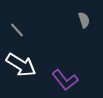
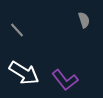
white arrow: moved 3 px right, 8 px down
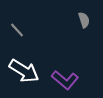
white arrow: moved 2 px up
purple L-shape: rotated 12 degrees counterclockwise
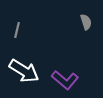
gray semicircle: moved 2 px right, 2 px down
gray line: rotated 56 degrees clockwise
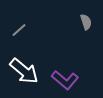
gray line: moved 2 px right; rotated 35 degrees clockwise
white arrow: rotated 8 degrees clockwise
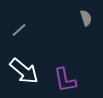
gray semicircle: moved 4 px up
purple L-shape: rotated 40 degrees clockwise
